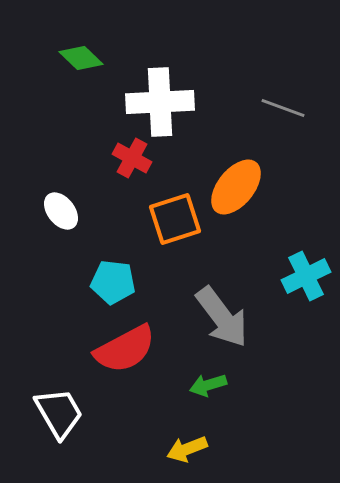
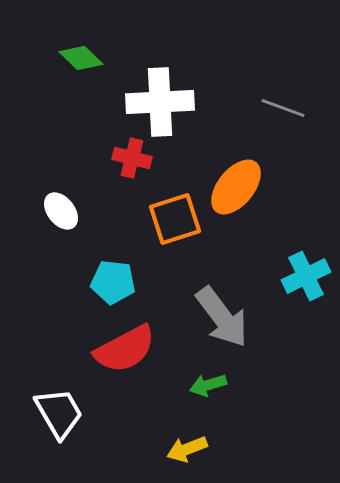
red cross: rotated 15 degrees counterclockwise
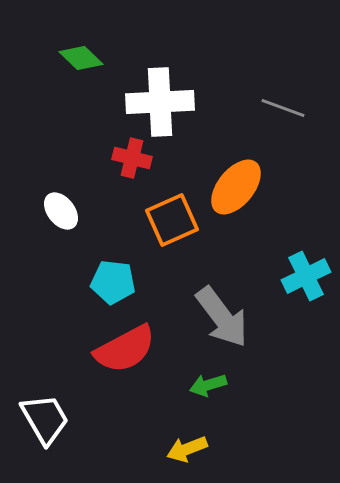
orange square: moved 3 px left, 1 px down; rotated 6 degrees counterclockwise
white trapezoid: moved 14 px left, 6 px down
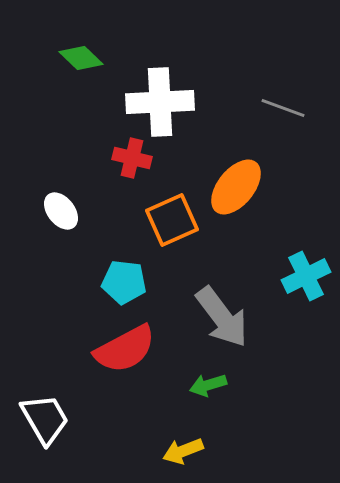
cyan pentagon: moved 11 px right
yellow arrow: moved 4 px left, 2 px down
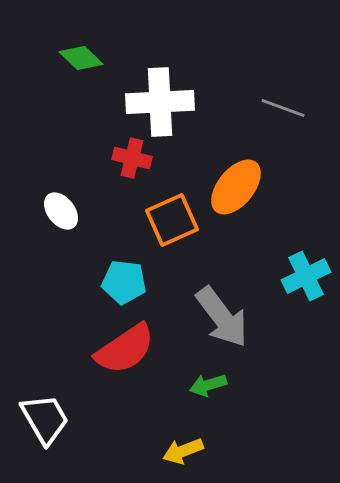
red semicircle: rotated 6 degrees counterclockwise
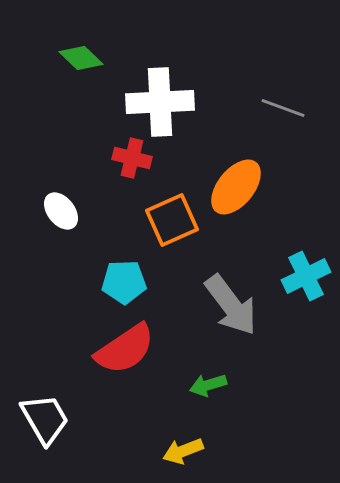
cyan pentagon: rotated 9 degrees counterclockwise
gray arrow: moved 9 px right, 12 px up
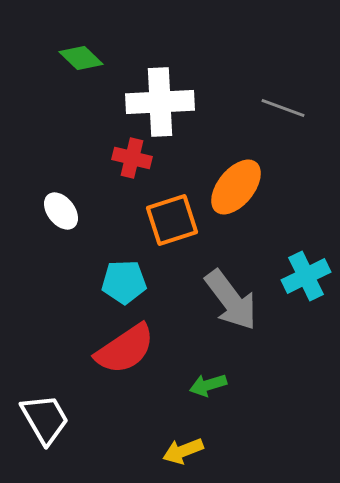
orange square: rotated 6 degrees clockwise
gray arrow: moved 5 px up
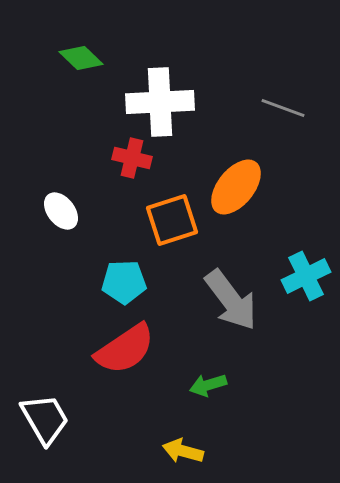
yellow arrow: rotated 36 degrees clockwise
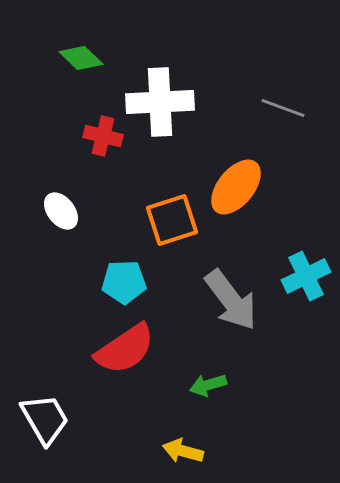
red cross: moved 29 px left, 22 px up
